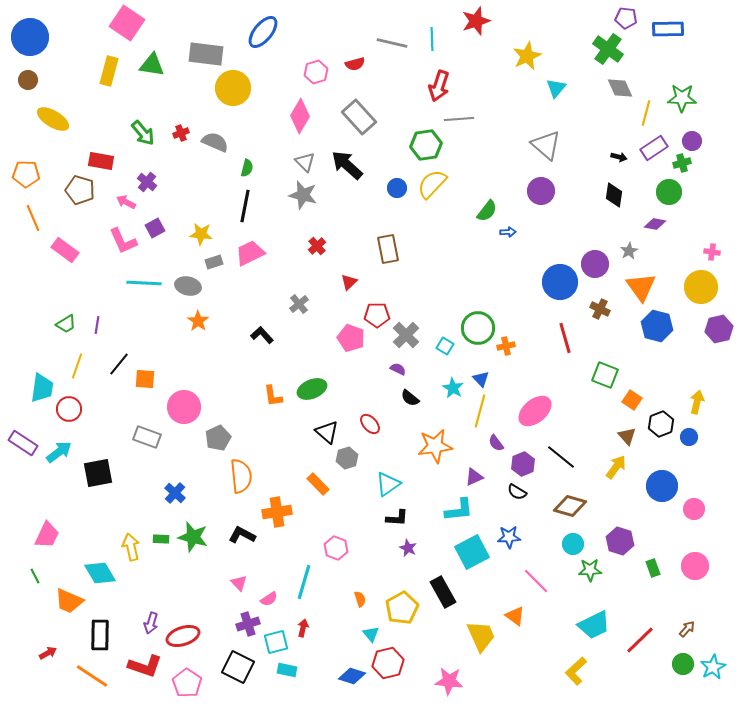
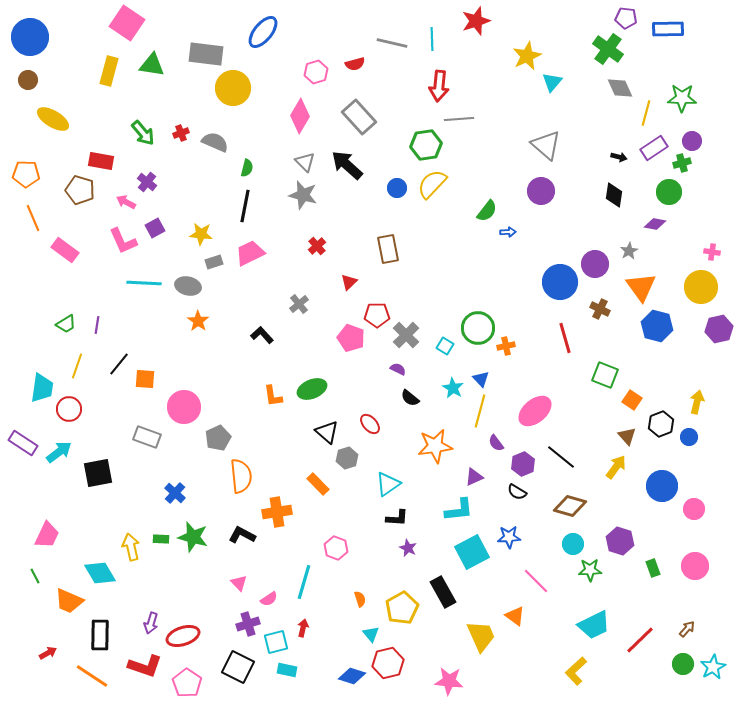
red arrow at (439, 86): rotated 12 degrees counterclockwise
cyan triangle at (556, 88): moved 4 px left, 6 px up
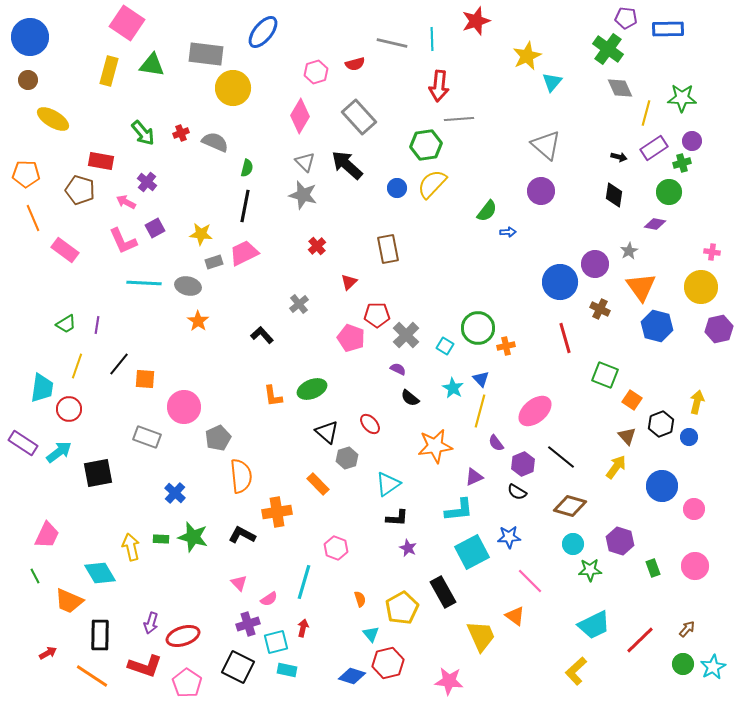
pink trapezoid at (250, 253): moved 6 px left
pink line at (536, 581): moved 6 px left
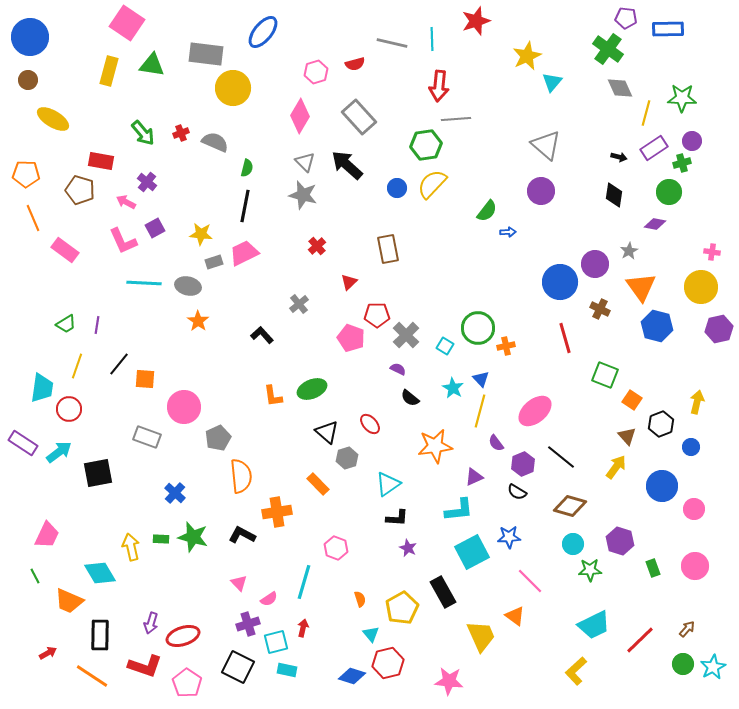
gray line at (459, 119): moved 3 px left
blue circle at (689, 437): moved 2 px right, 10 px down
